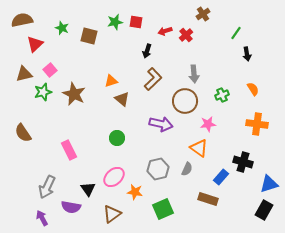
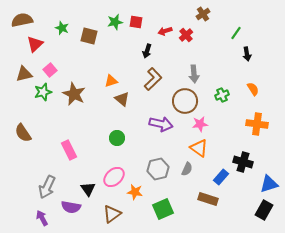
pink star at (208, 124): moved 8 px left
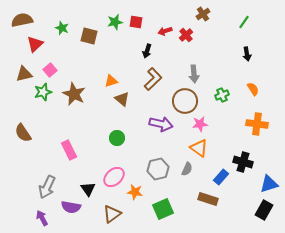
green line at (236, 33): moved 8 px right, 11 px up
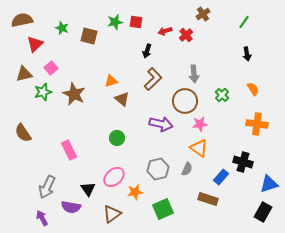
pink square at (50, 70): moved 1 px right, 2 px up
green cross at (222, 95): rotated 24 degrees counterclockwise
orange star at (135, 192): rotated 21 degrees counterclockwise
black rectangle at (264, 210): moved 1 px left, 2 px down
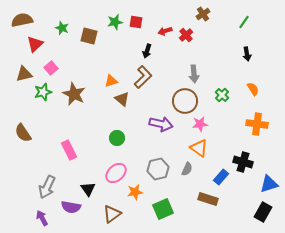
brown L-shape at (153, 79): moved 10 px left, 2 px up
pink ellipse at (114, 177): moved 2 px right, 4 px up
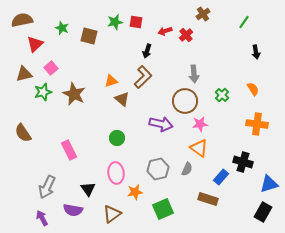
black arrow at (247, 54): moved 9 px right, 2 px up
pink ellipse at (116, 173): rotated 55 degrees counterclockwise
purple semicircle at (71, 207): moved 2 px right, 3 px down
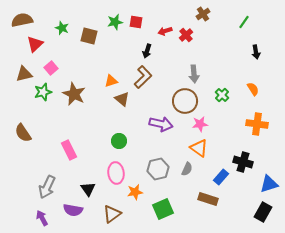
green circle at (117, 138): moved 2 px right, 3 px down
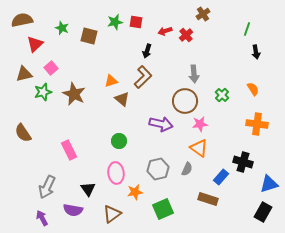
green line at (244, 22): moved 3 px right, 7 px down; rotated 16 degrees counterclockwise
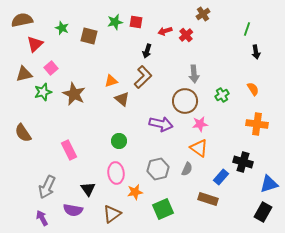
green cross at (222, 95): rotated 16 degrees clockwise
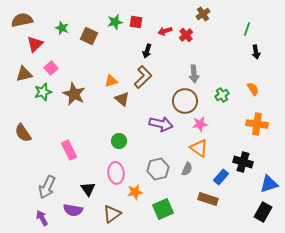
brown square at (89, 36): rotated 12 degrees clockwise
